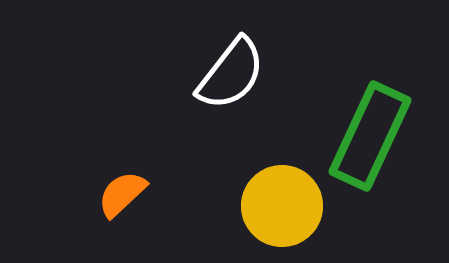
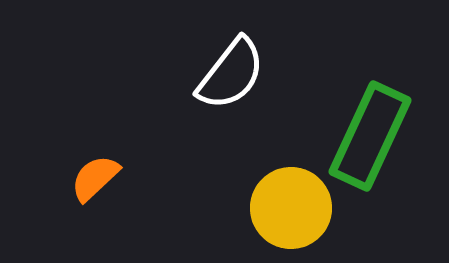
orange semicircle: moved 27 px left, 16 px up
yellow circle: moved 9 px right, 2 px down
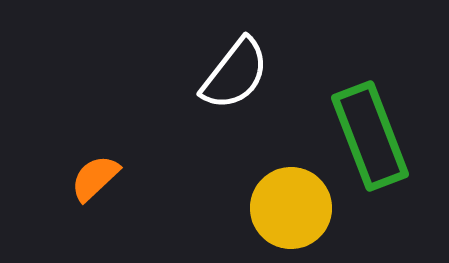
white semicircle: moved 4 px right
green rectangle: rotated 46 degrees counterclockwise
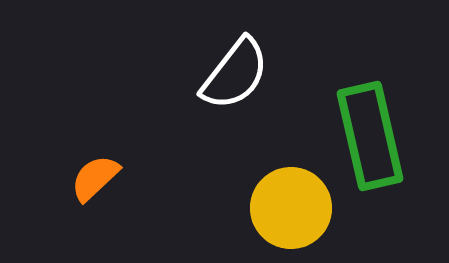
green rectangle: rotated 8 degrees clockwise
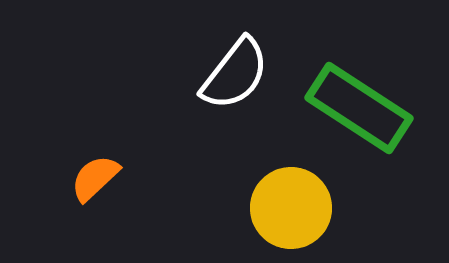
green rectangle: moved 11 px left, 28 px up; rotated 44 degrees counterclockwise
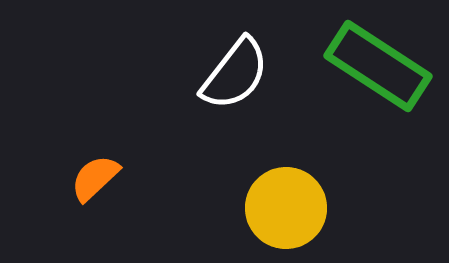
green rectangle: moved 19 px right, 42 px up
yellow circle: moved 5 px left
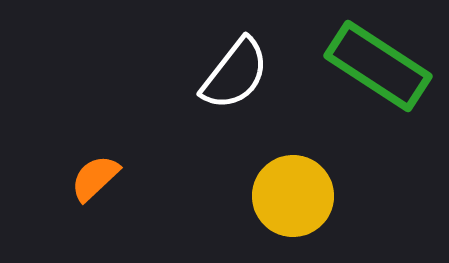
yellow circle: moved 7 px right, 12 px up
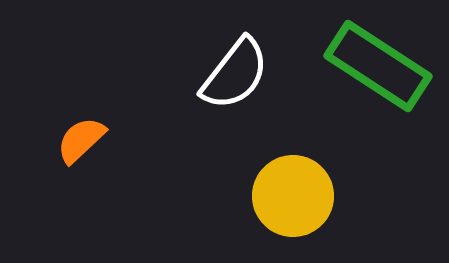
orange semicircle: moved 14 px left, 38 px up
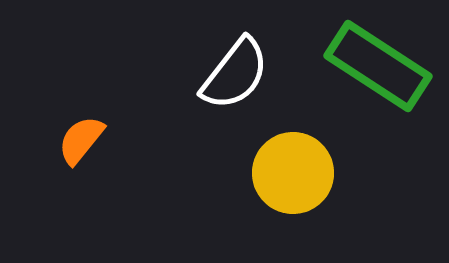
orange semicircle: rotated 8 degrees counterclockwise
yellow circle: moved 23 px up
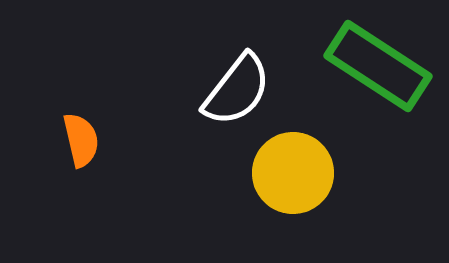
white semicircle: moved 2 px right, 16 px down
orange semicircle: rotated 128 degrees clockwise
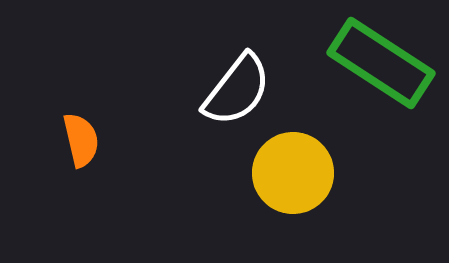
green rectangle: moved 3 px right, 3 px up
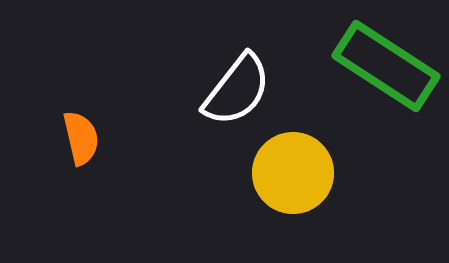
green rectangle: moved 5 px right, 3 px down
orange semicircle: moved 2 px up
